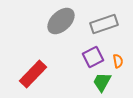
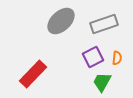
orange semicircle: moved 1 px left, 3 px up; rotated 16 degrees clockwise
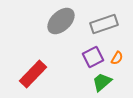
orange semicircle: rotated 24 degrees clockwise
green trapezoid: rotated 20 degrees clockwise
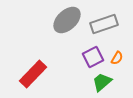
gray ellipse: moved 6 px right, 1 px up
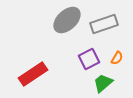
purple square: moved 4 px left, 2 px down
red rectangle: rotated 12 degrees clockwise
green trapezoid: moved 1 px right, 1 px down
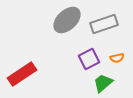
orange semicircle: rotated 48 degrees clockwise
red rectangle: moved 11 px left
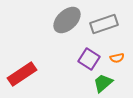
purple square: rotated 30 degrees counterclockwise
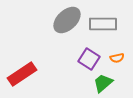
gray rectangle: moved 1 px left; rotated 20 degrees clockwise
